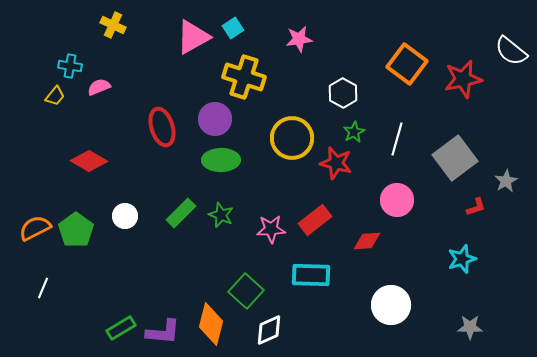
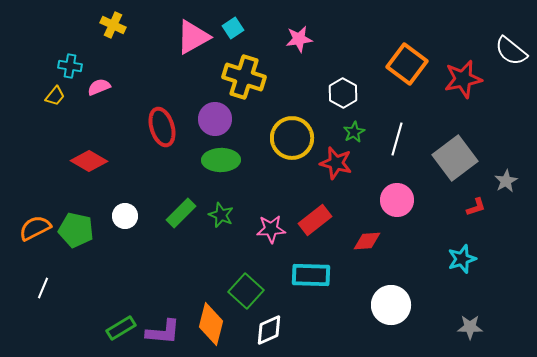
green pentagon at (76, 230): rotated 24 degrees counterclockwise
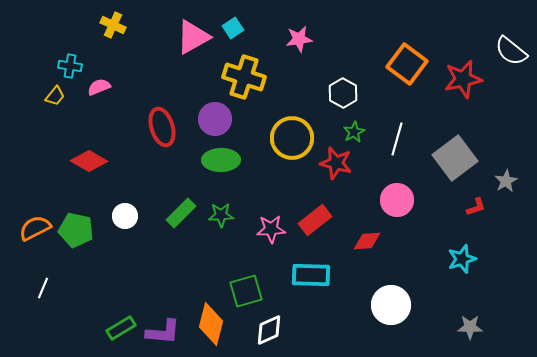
green star at (221, 215): rotated 25 degrees counterclockwise
green square at (246, 291): rotated 32 degrees clockwise
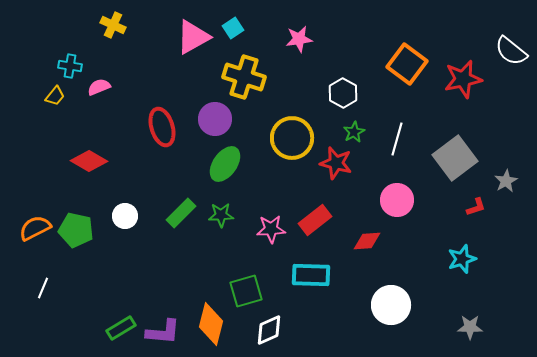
green ellipse at (221, 160): moved 4 px right, 4 px down; rotated 54 degrees counterclockwise
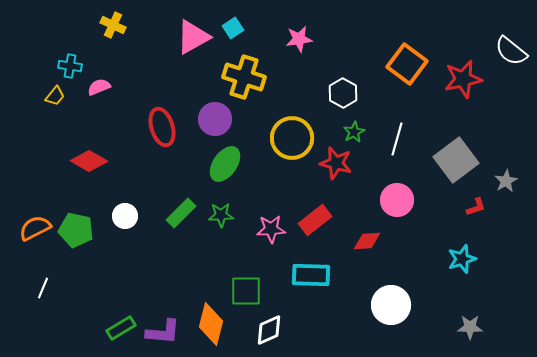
gray square at (455, 158): moved 1 px right, 2 px down
green square at (246, 291): rotated 16 degrees clockwise
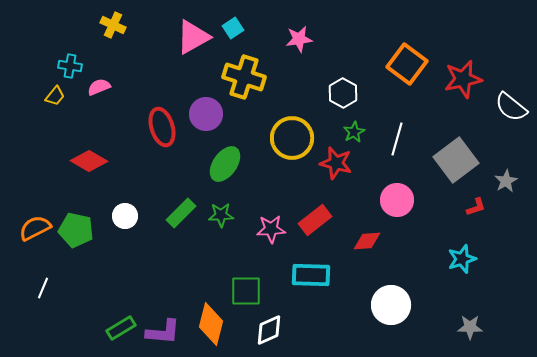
white semicircle at (511, 51): moved 56 px down
purple circle at (215, 119): moved 9 px left, 5 px up
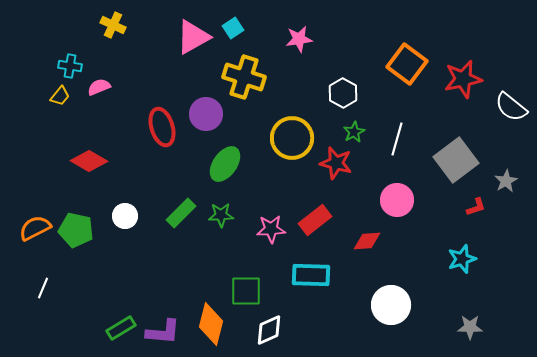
yellow trapezoid at (55, 96): moved 5 px right
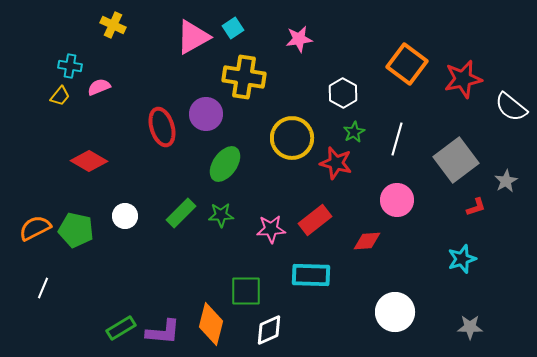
yellow cross at (244, 77): rotated 9 degrees counterclockwise
white circle at (391, 305): moved 4 px right, 7 px down
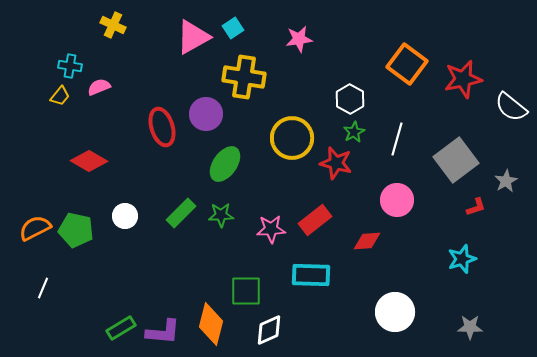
white hexagon at (343, 93): moved 7 px right, 6 px down
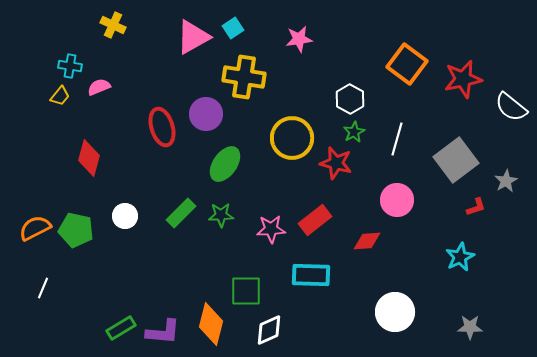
red diamond at (89, 161): moved 3 px up; rotated 75 degrees clockwise
cyan star at (462, 259): moved 2 px left, 2 px up; rotated 8 degrees counterclockwise
